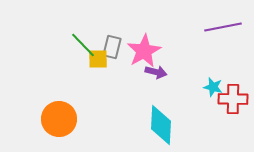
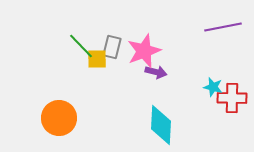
green line: moved 2 px left, 1 px down
pink star: rotated 8 degrees clockwise
yellow square: moved 1 px left
red cross: moved 1 px left, 1 px up
orange circle: moved 1 px up
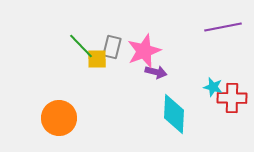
cyan diamond: moved 13 px right, 11 px up
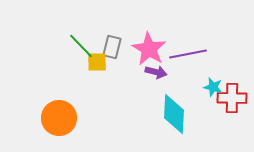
purple line: moved 35 px left, 27 px down
pink star: moved 5 px right, 2 px up; rotated 20 degrees counterclockwise
yellow square: moved 3 px down
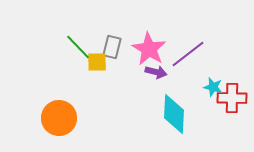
green line: moved 3 px left, 1 px down
purple line: rotated 27 degrees counterclockwise
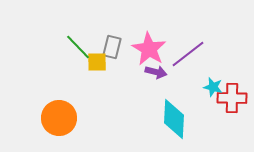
cyan diamond: moved 5 px down
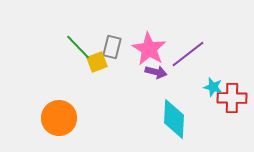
yellow square: rotated 20 degrees counterclockwise
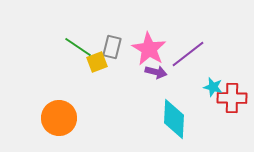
green line: rotated 12 degrees counterclockwise
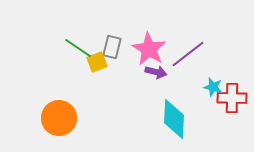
green line: moved 1 px down
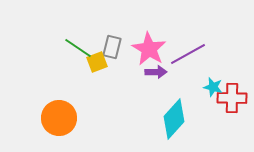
purple line: rotated 9 degrees clockwise
purple arrow: rotated 15 degrees counterclockwise
cyan diamond: rotated 39 degrees clockwise
